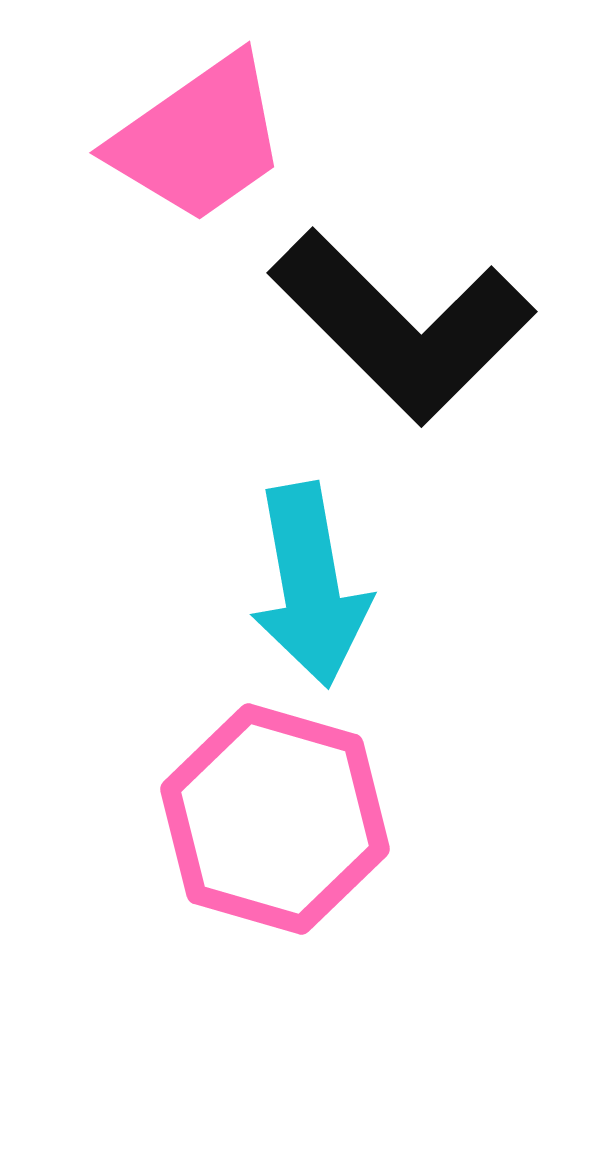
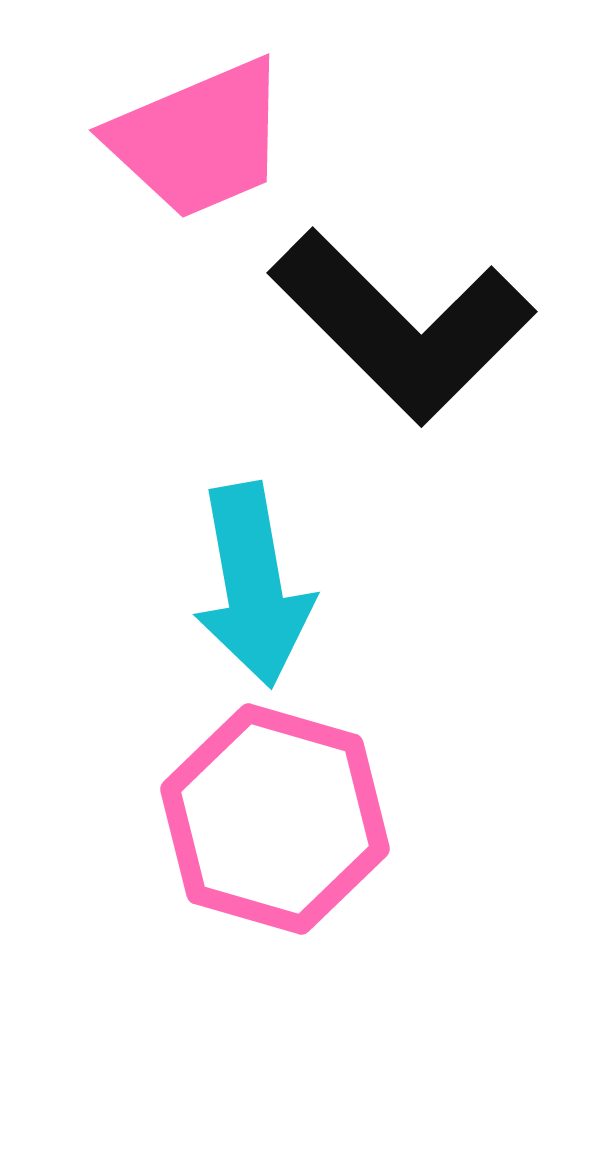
pink trapezoid: rotated 12 degrees clockwise
cyan arrow: moved 57 px left
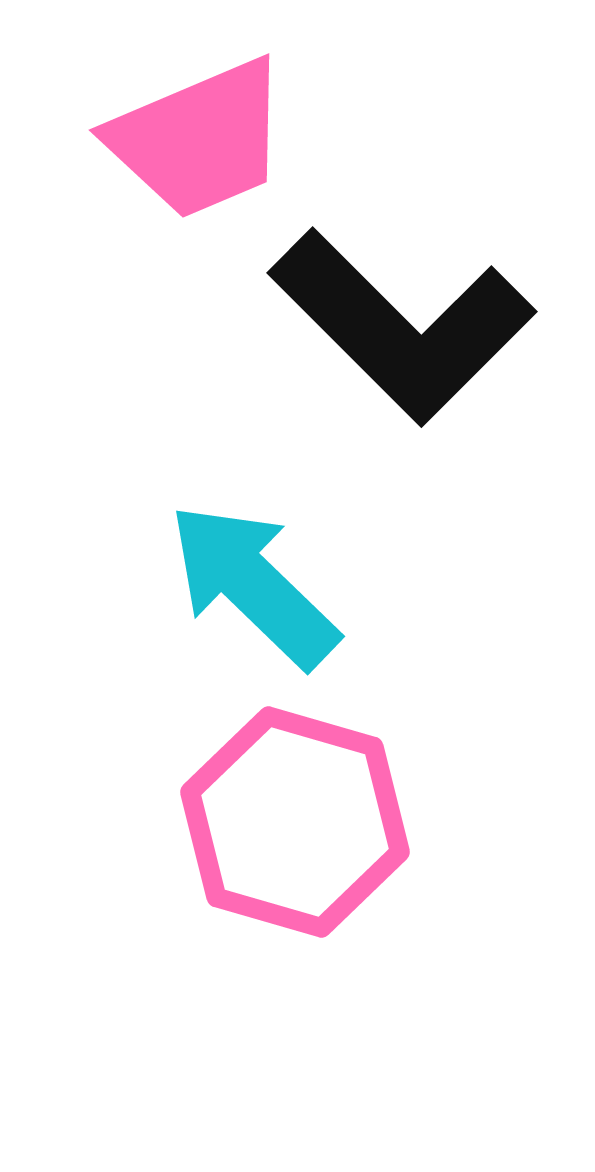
cyan arrow: rotated 144 degrees clockwise
pink hexagon: moved 20 px right, 3 px down
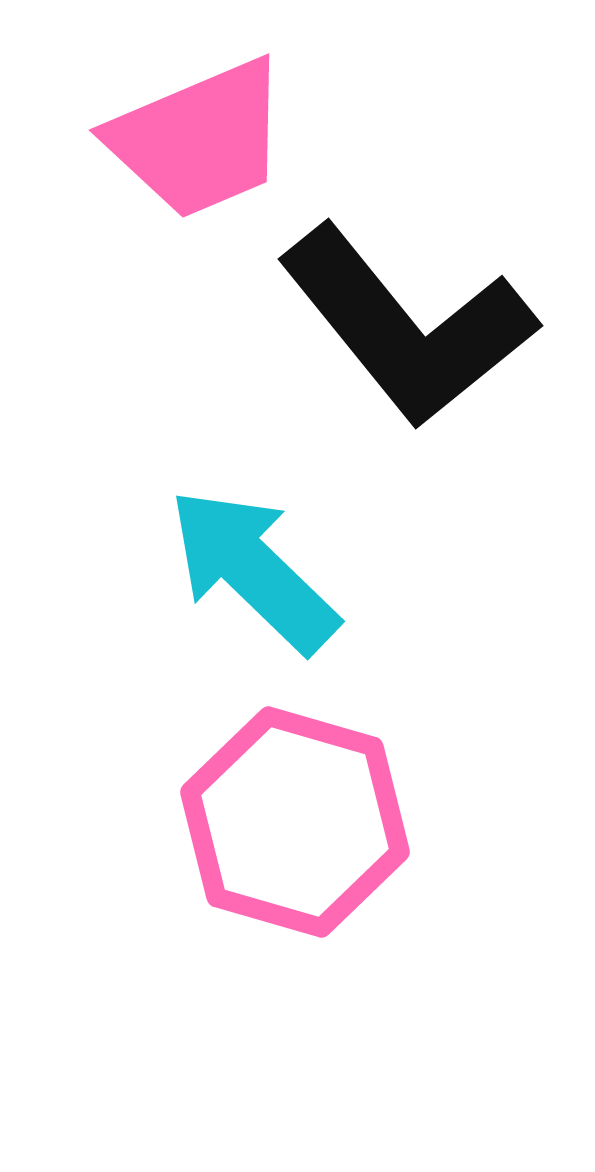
black L-shape: moved 5 px right; rotated 6 degrees clockwise
cyan arrow: moved 15 px up
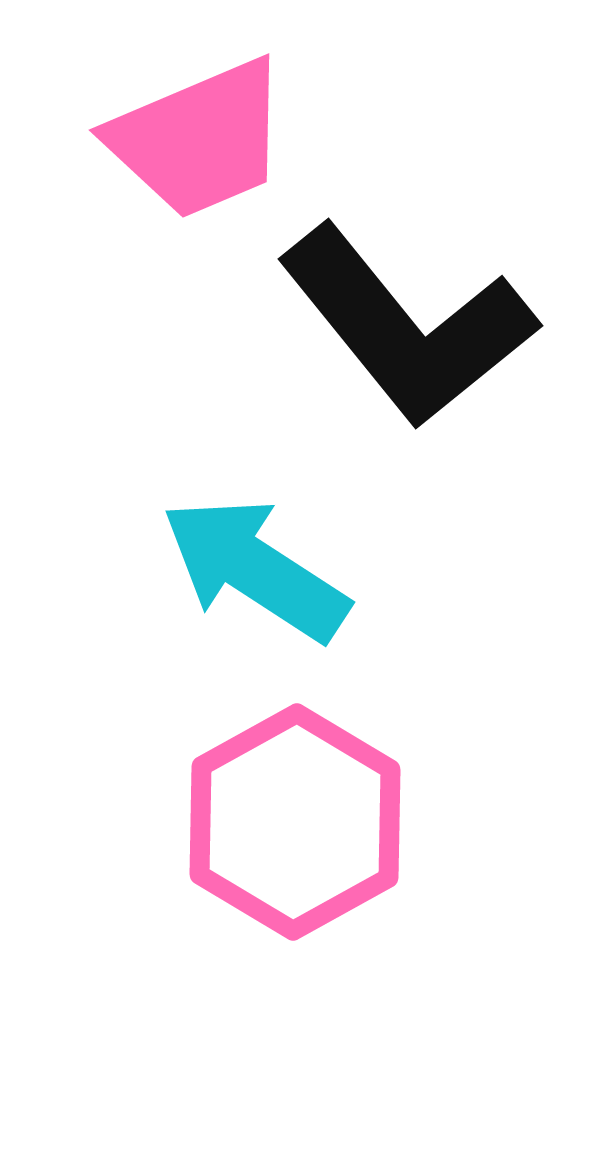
cyan arrow: moved 2 px right, 1 px up; rotated 11 degrees counterclockwise
pink hexagon: rotated 15 degrees clockwise
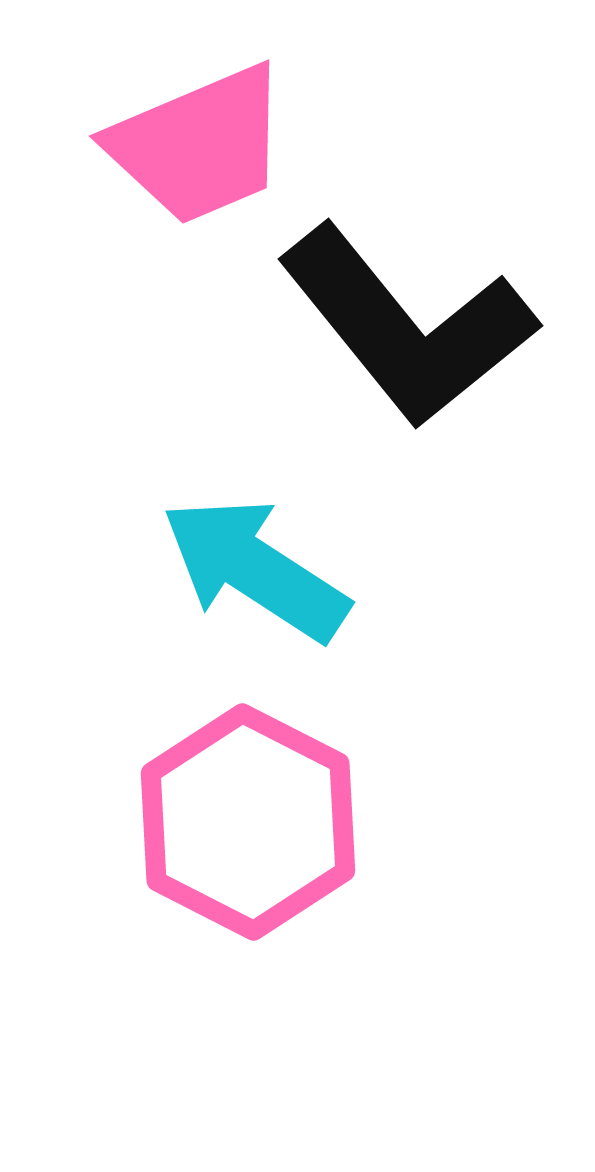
pink trapezoid: moved 6 px down
pink hexagon: moved 47 px left; rotated 4 degrees counterclockwise
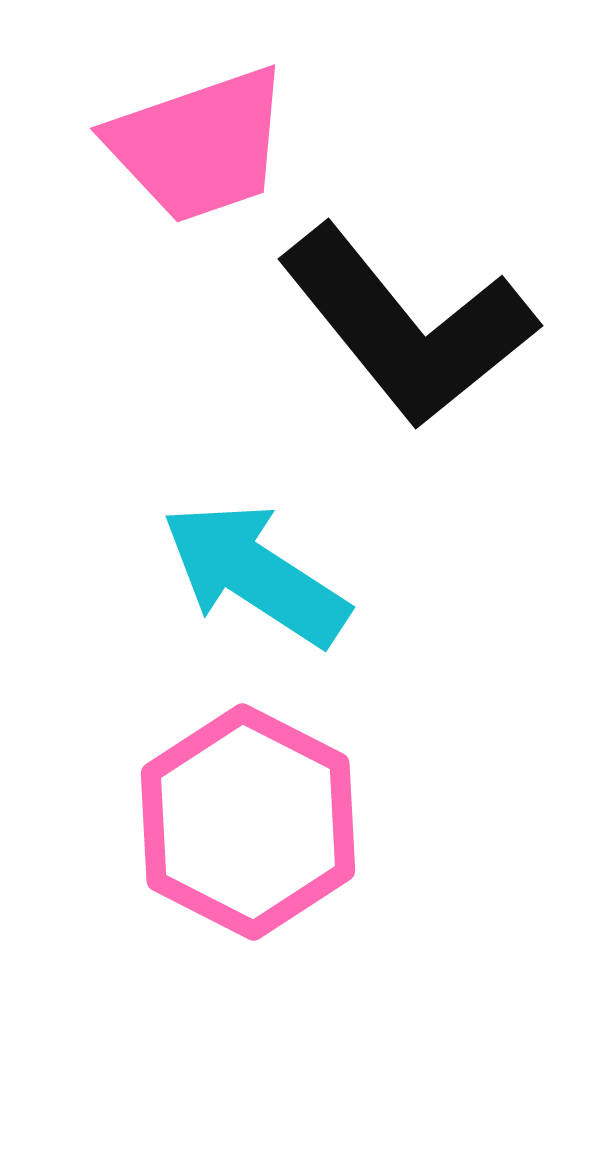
pink trapezoid: rotated 4 degrees clockwise
cyan arrow: moved 5 px down
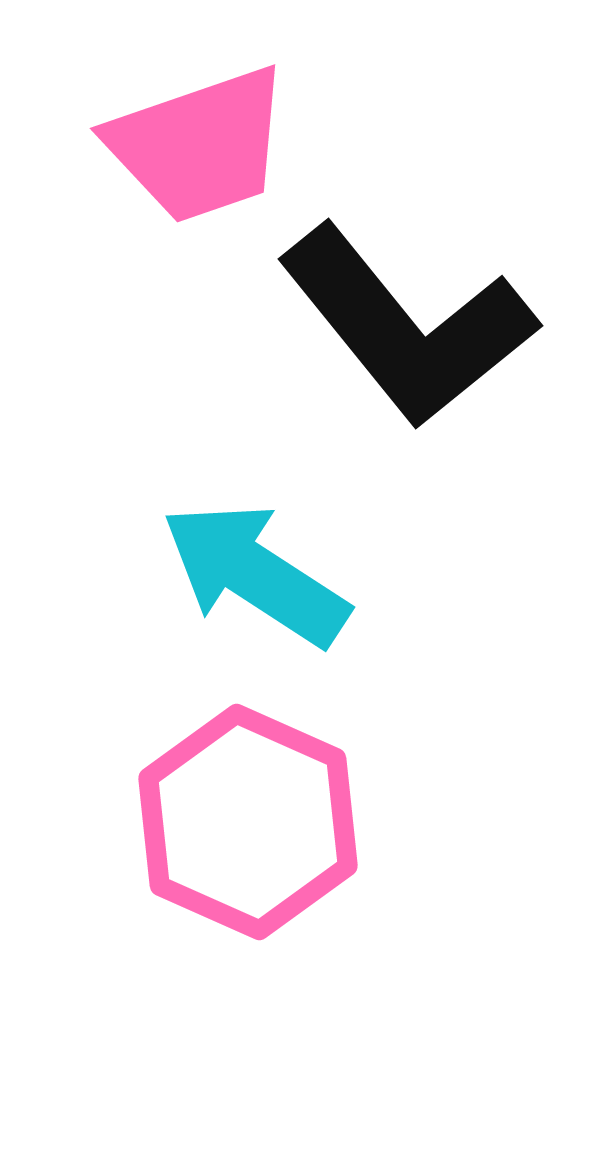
pink hexagon: rotated 3 degrees counterclockwise
